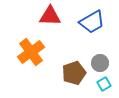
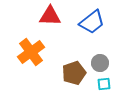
blue trapezoid: rotated 8 degrees counterclockwise
cyan square: rotated 24 degrees clockwise
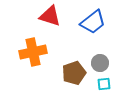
red triangle: rotated 15 degrees clockwise
blue trapezoid: moved 1 px right
orange cross: moved 2 px right; rotated 24 degrees clockwise
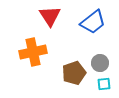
red triangle: rotated 40 degrees clockwise
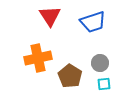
blue trapezoid: rotated 20 degrees clockwise
orange cross: moved 5 px right, 6 px down
brown pentagon: moved 4 px left, 3 px down; rotated 20 degrees counterclockwise
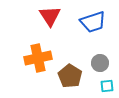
cyan square: moved 3 px right, 2 px down
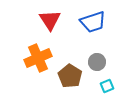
red triangle: moved 4 px down
orange cross: rotated 12 degrees counterclockwise
gray circle: moved 3 px left, 1 px up
cyan square: rotated 16 degrees counterclockwise
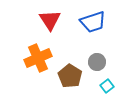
cyan square: rotated 16 degrees counterclockwise
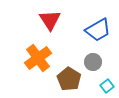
blue trapezoid: moved 5 px right, 8 px down; rotated 12 degrees counterclockwise
orange cross: rotated 12 degrees counterclockwise
gray circle: moved 4 px left
brown pentagon: moved 1 px left, 3 px down
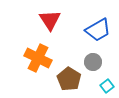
orange cross: rotated 28 degrees counterclockwise
